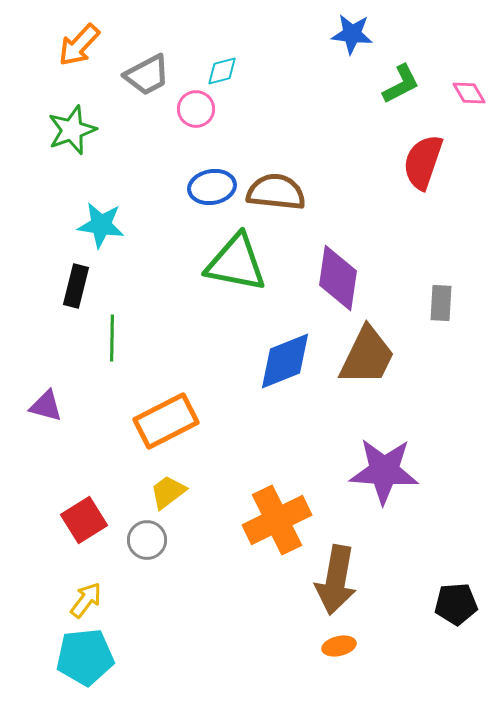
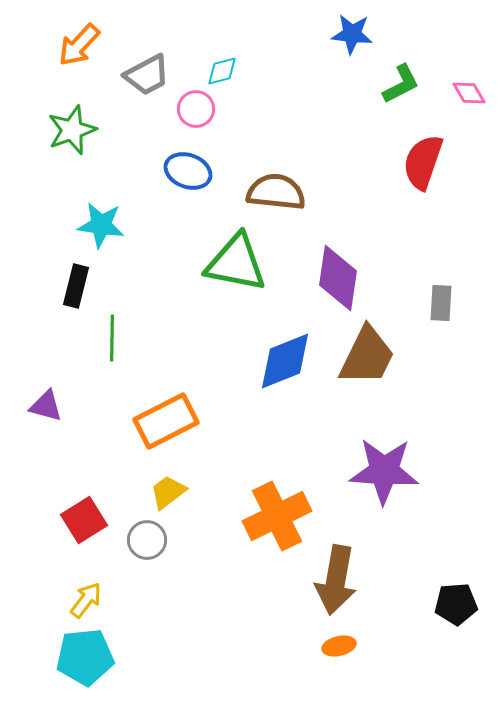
blue ellipse: moved 24 px left, 16 px up; rotated 30 degrees clockwise
orange cross: moved 4 px up
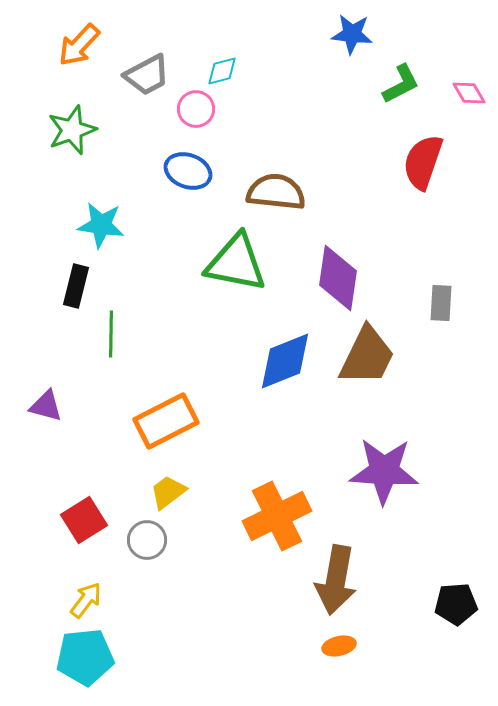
green line: moved 1 px left, 4 px up
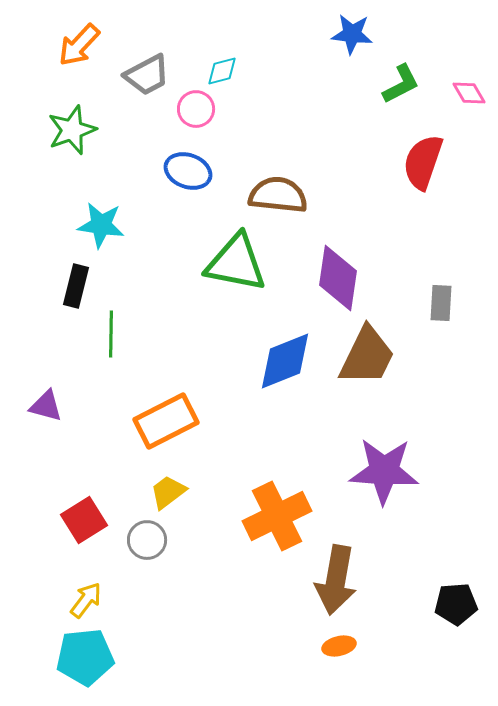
brown semicircle: moved 2 px right, 3 px down
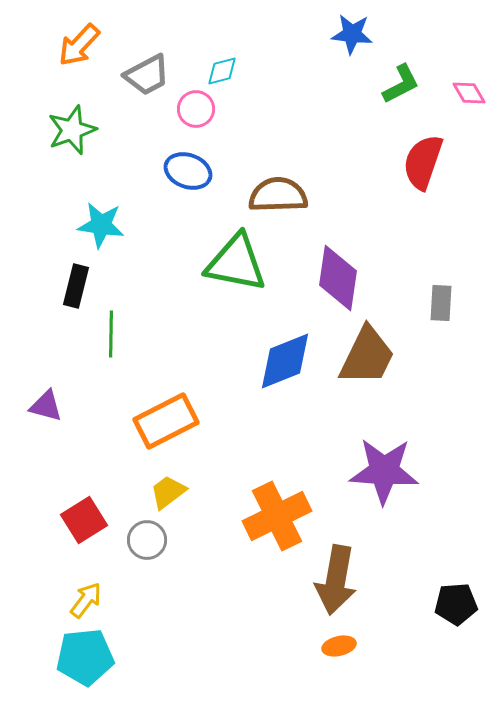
brown semicircle: rotated 8 degrees counterclockwise
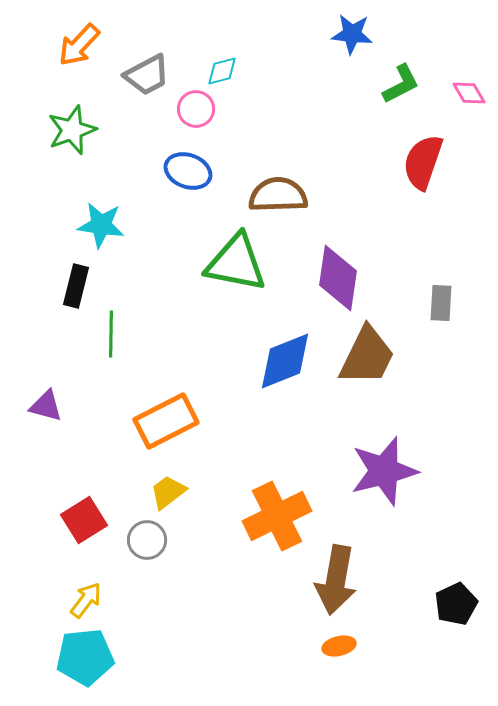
purple star: rotated 18 degrees counterclockwise
black pentagon: rotated 21 degrees counterclockwise
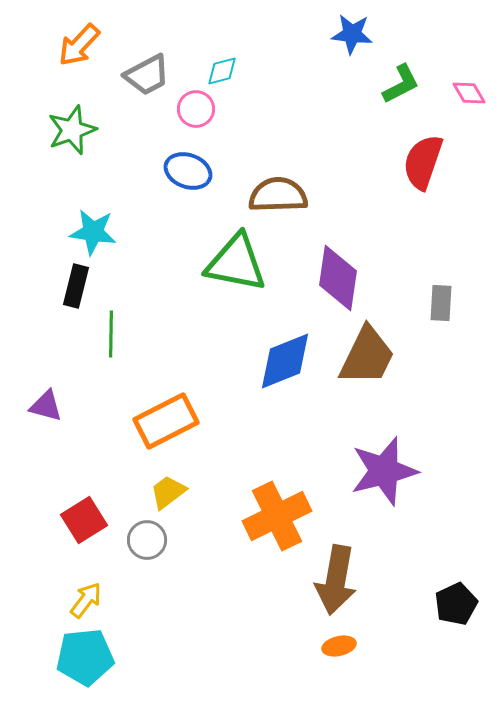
cyan star: moved 8 px left, 7 px down
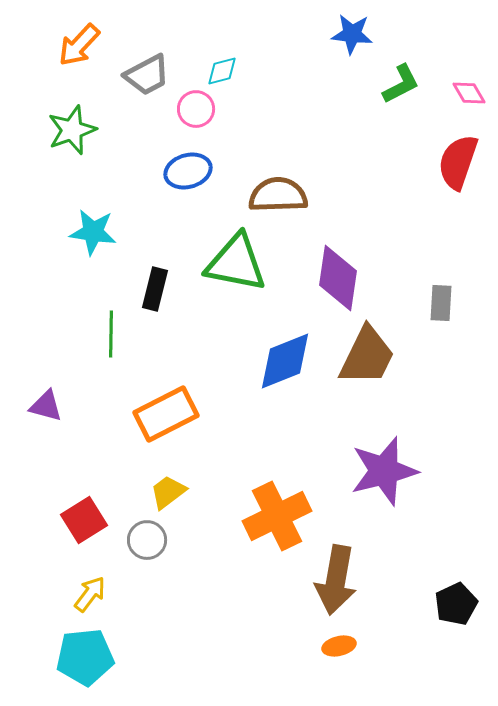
red semicircle: moved 35 px right
blue ellipse: rotated 36 degrees counterclockwise
black rectangle: moved 79 px right, 3 px down
orange rectangle: moved 7 px up
yellow arrow: moved 4 px right, 6 px up
